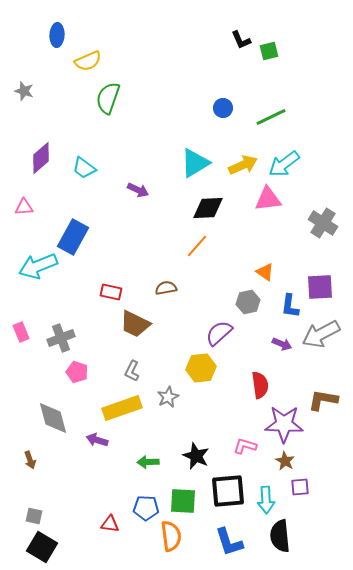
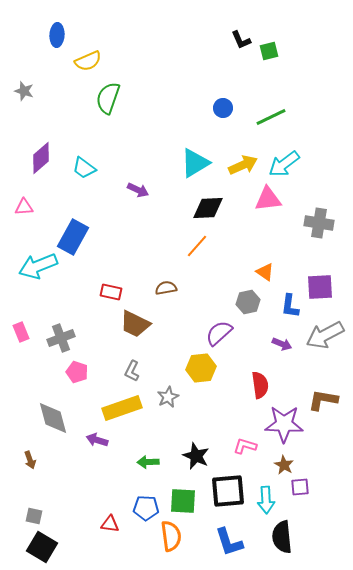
gray cross at (323, 223): moved 4 px left; rotated 24 degrees counterclockwise
gray arrow at (321, 334): moved 4 px right, 1 px down
brown star at (285, 461): moved 1 px left, 4 px down
black semicircle at (280, 536): moved 2 px right, 1 px down
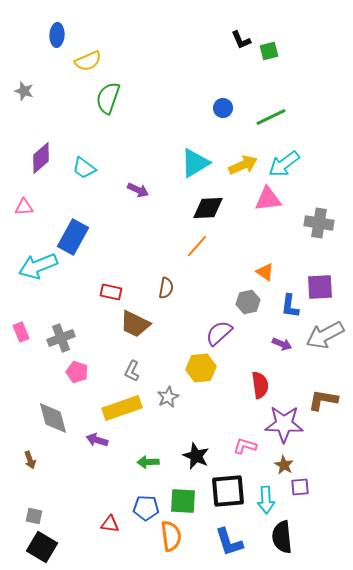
brown semicircle at (166, 288): rotated 110 degrees clockwise
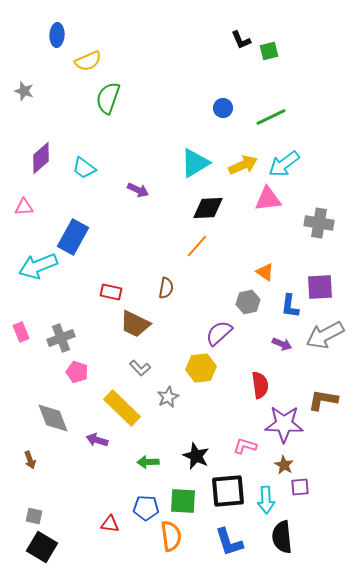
gray L-shape at (132, 371): moved 8 px right, 3 px up; rotated 70 degrees counterclockwise
yellow rectangle at (122, 408): rotated 63 degrees clockwise
gray diamond at (53, 418): rotated 6 degrees counterclockwise
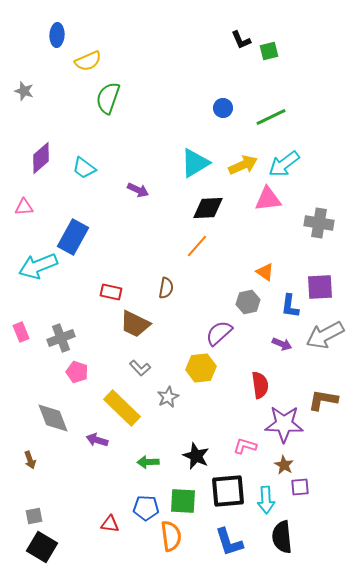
gray square at (34, 516): rotated 24 degrees counterclockwise
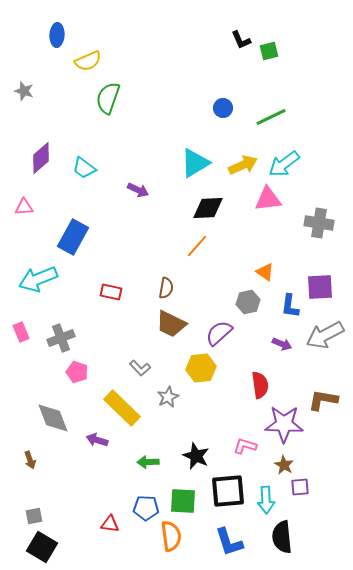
cyan arrow at (38, 266): moved 13 px down
brown trapezoid at (135, 324): moved 36 px right
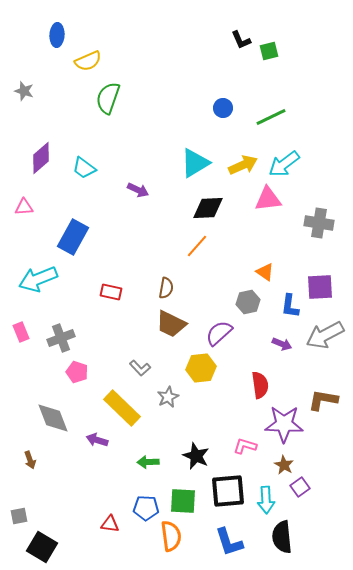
purple square at (300, 487): rotated 30 degrees counterclockwise
gray square at (34, 516): moved 15 px left
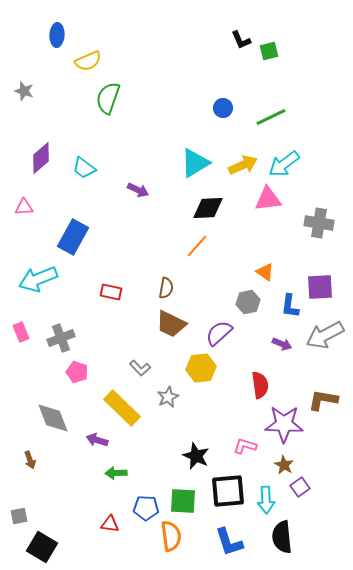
green arrow at (148, 462): moved 32 px left, 11 px down
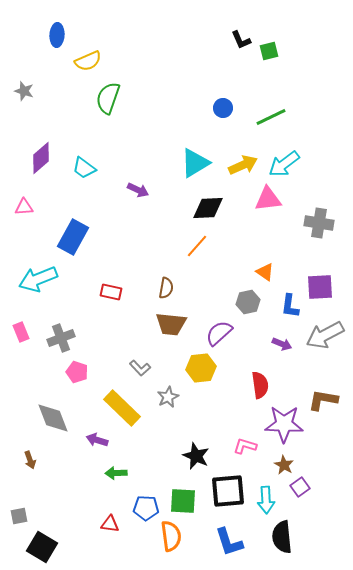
brown trapezoid at (171, 324): rotated 20 degrees counterclockwise
